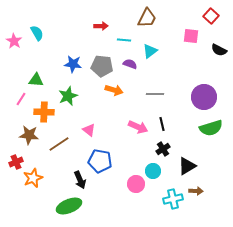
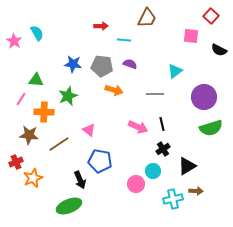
cyan triangle: moved 25 px right, 20 px down
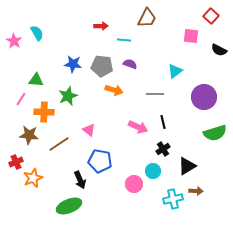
black line: moved 1 px right, 2 px up
green semicircle: moved 4 px right, 5 px down
pink circle: moved 2 px left
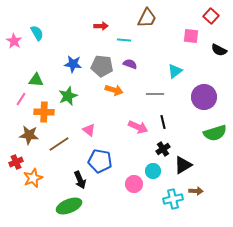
black triangle: moved 4 px left, 1 px up
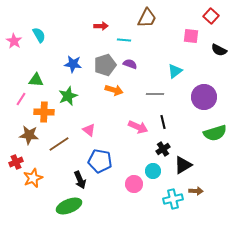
cyan semicircle: moved 2 px right, 2 px down
gray pentagon: moved 3 px right, 1 px up; rotated 25 degrees counterclockwise
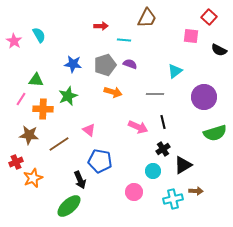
red square: moved 2 px left, 1 px down
orange arrow: moved 1 px left, 2 px down
orange cross: moved 1 px left, 3 px up
pink circle: moved 8 px down
green ellipse: rotated 20 degrees counterclockwise
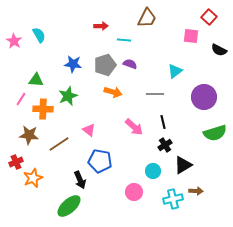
pink arrow: moved 4 px left; rotated 18 degrees clockwise
black cross: moved 2 px right, 4 px up
